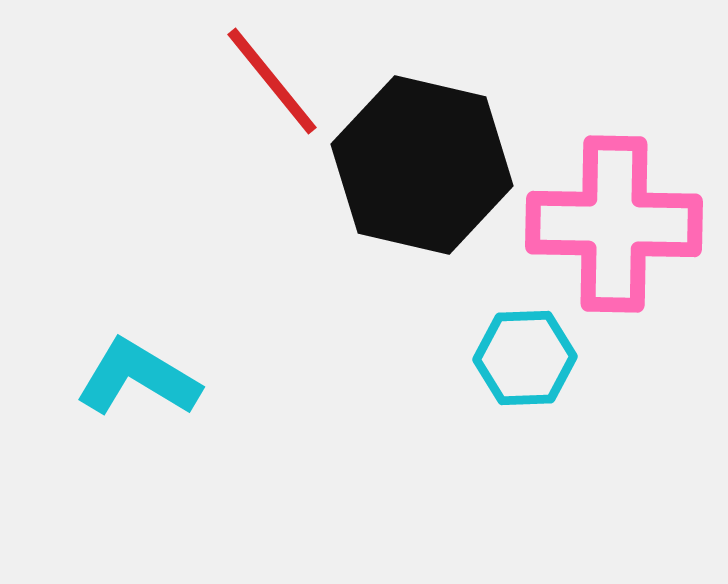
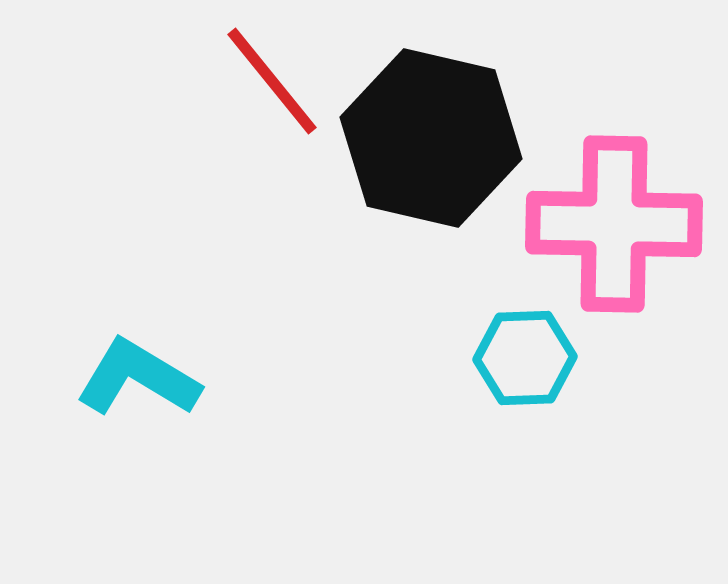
black hexagon: moved 9 px right, 27 px up
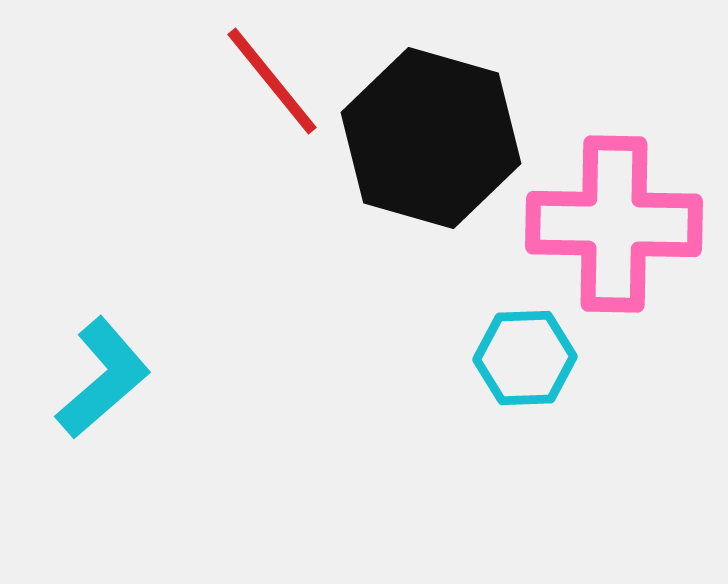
black hexagon: rotated 3 degrees clockwise
cyan L-shape: moved 35 px left; rotated 108 degrees clockwise
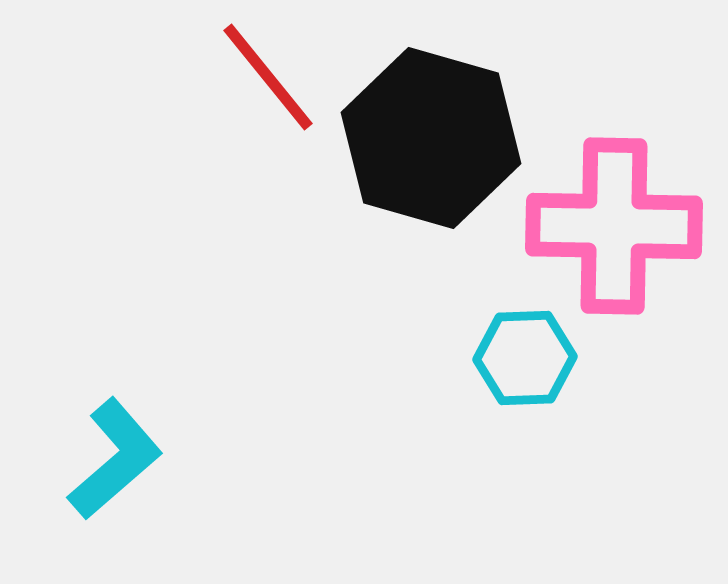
red line: moved 4 px left, 4 px up
pink cross: moved 2 px down
cyan L-shape: moved 12 px right, 81 px down
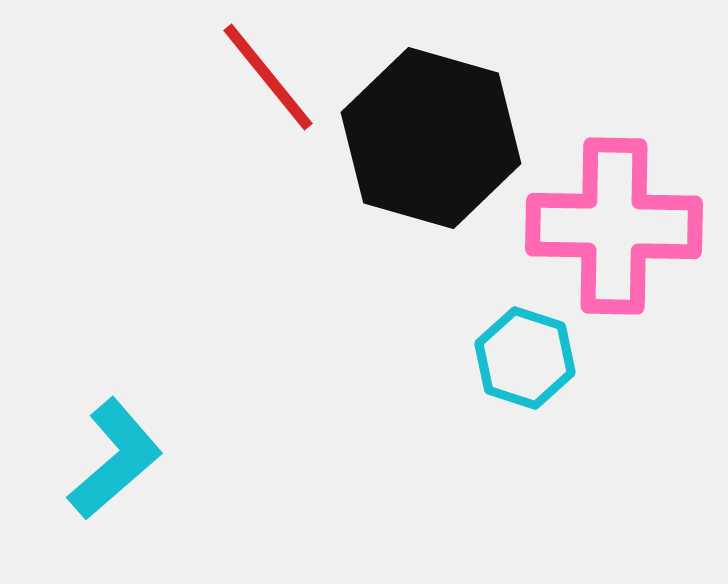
cyan hexagon: rotated 20 degrees clockwise
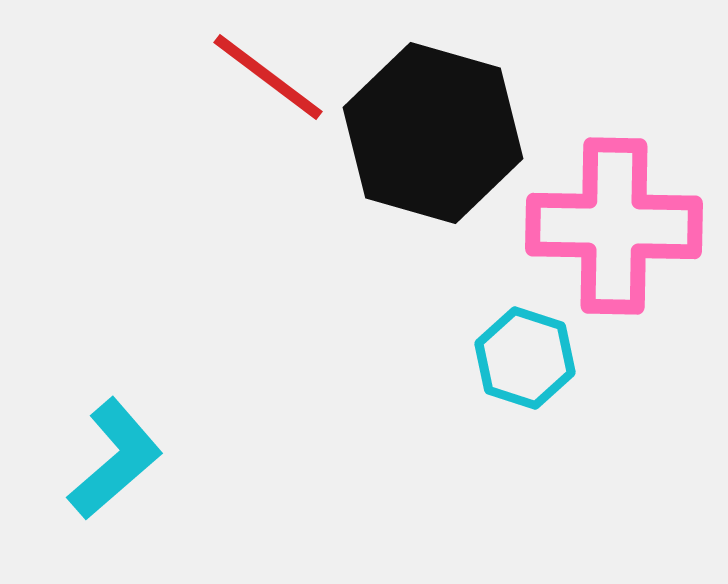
red line: rotated 14 degrees counterclockwise
black hexagon: moved 2 px right, 5 px up
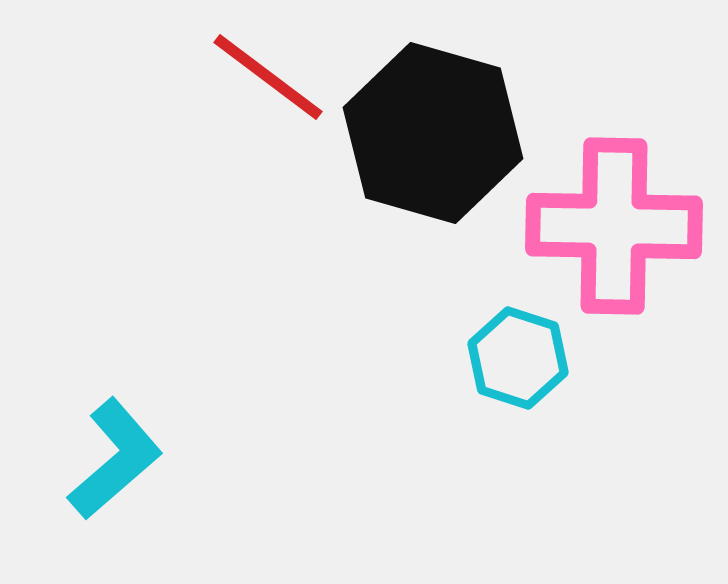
cyan hexagon: moved 7 px left
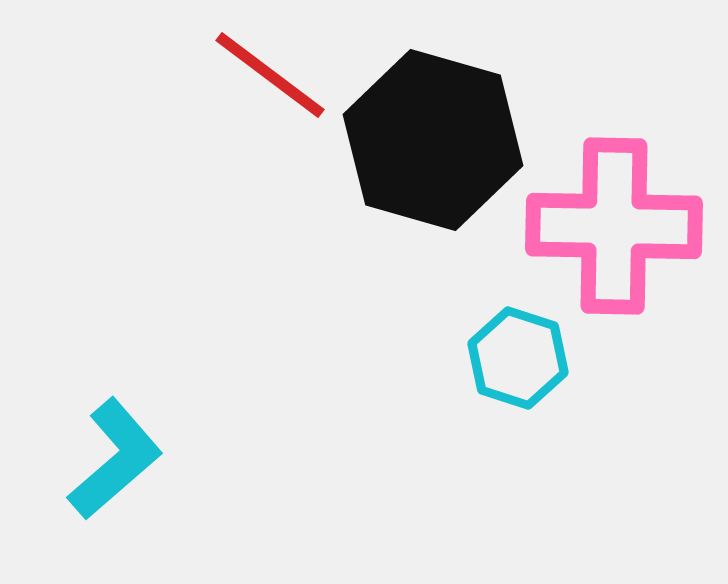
red line: moved 2 px right, 2 px up
black hexagon: moved 7 px down
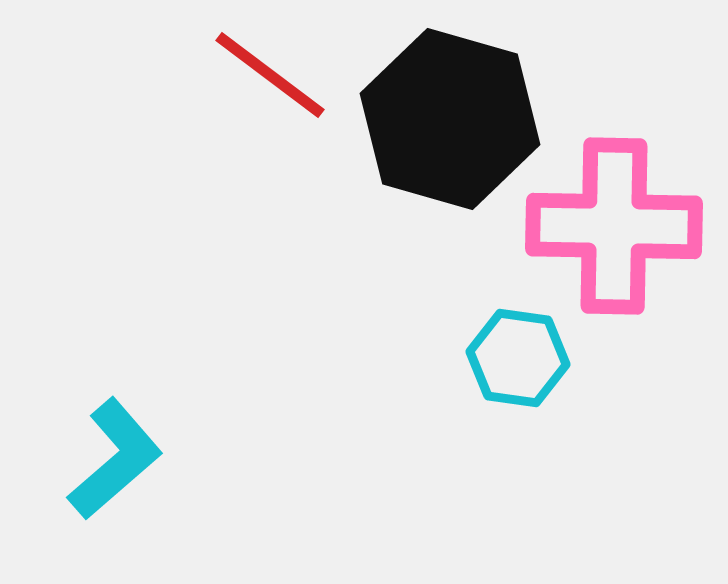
black hexagon: moved 17 px right, 21 px up
cyan hexagon: rotated 10 degrees counterclockwise
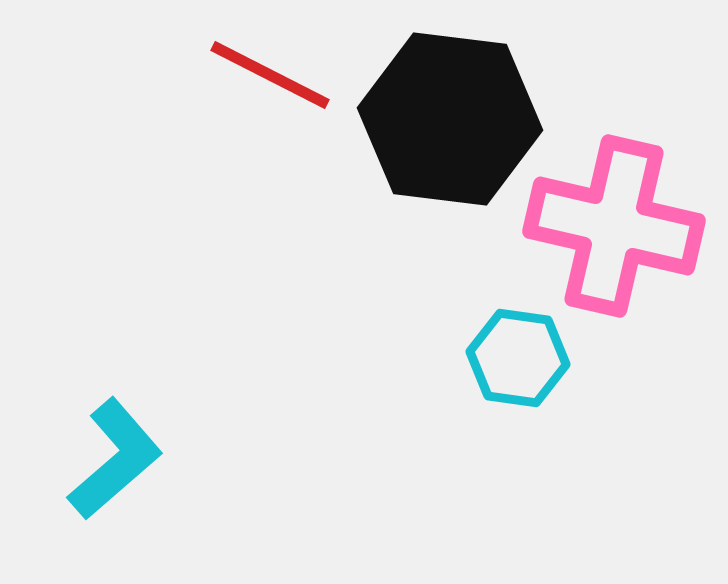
red line: rotated 10 degrees counterclockwise
black hexagon: rotated 9 degrees counterclockwise
pink cross: rotated 12 degrees clockwise
